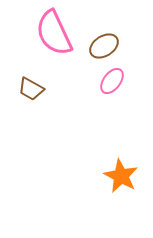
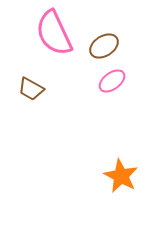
pink ellipse: rotated 16 degrees clockwise
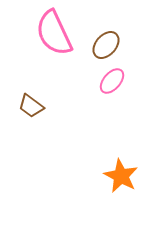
brown ellipse: moved 2 px right, 1 px up; rotated 16 degrees counterclockwise
pink ellipse: rotated 12 degrees counterclockwise
brown trapezoid: moved 17 px down; rotated 8 degrees clockwise
